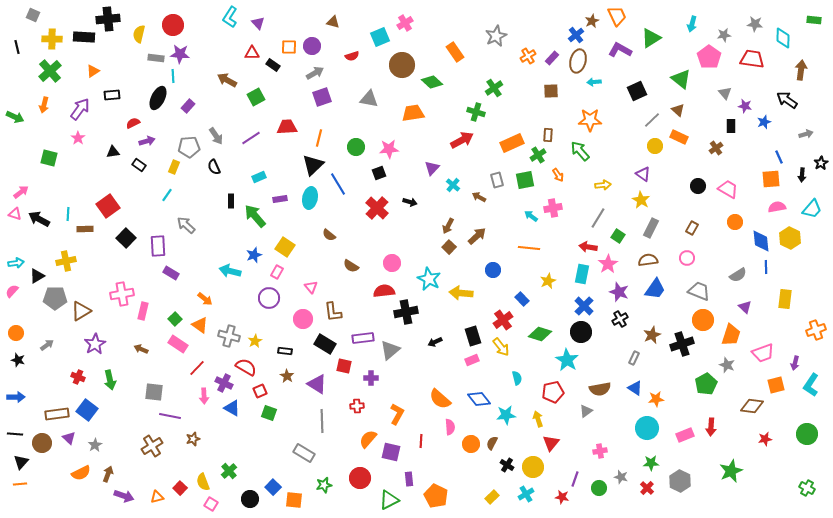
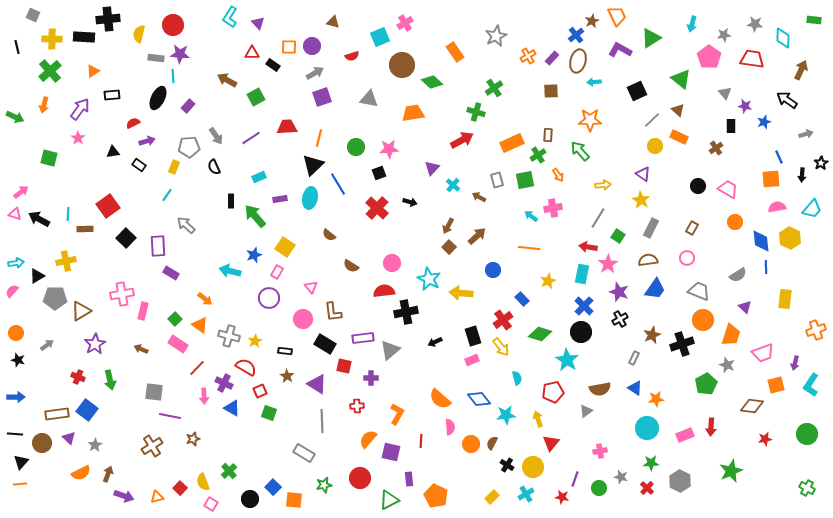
brown arrow at (801, 70): rotated 18 degrees clockwise
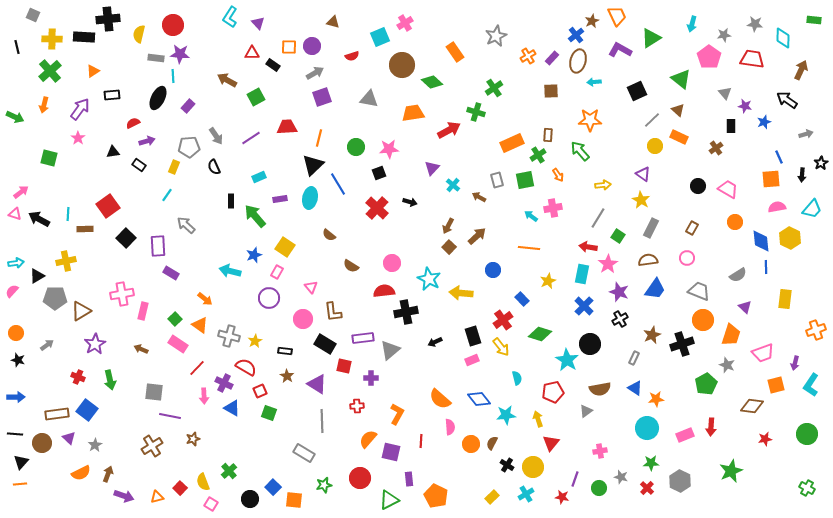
red arrow at (462, 140): moved 13 px left, 10 px up
black circle at (581, 332): moved 9 px right, 12 px down
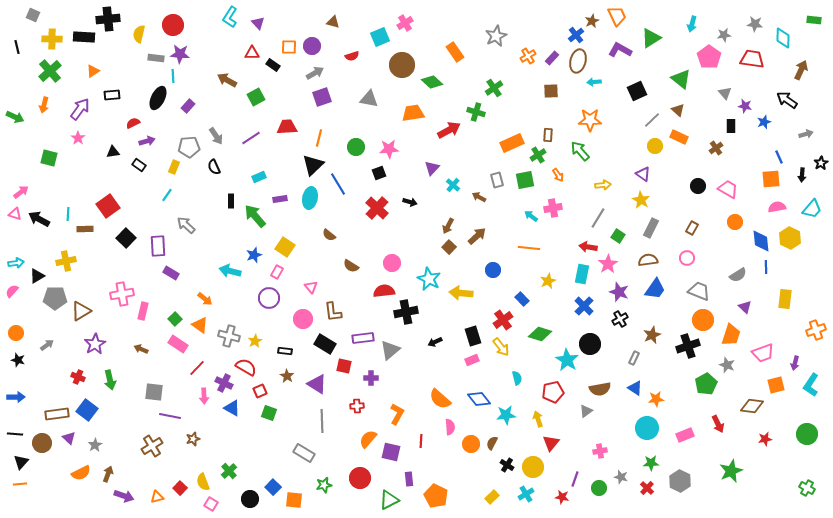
black cross at (682, 344): moved 6 px right, 2 px down
red arrow at (711, 427): moved 7 px right, 3 px up; rotated 30 degrees counterclockwise
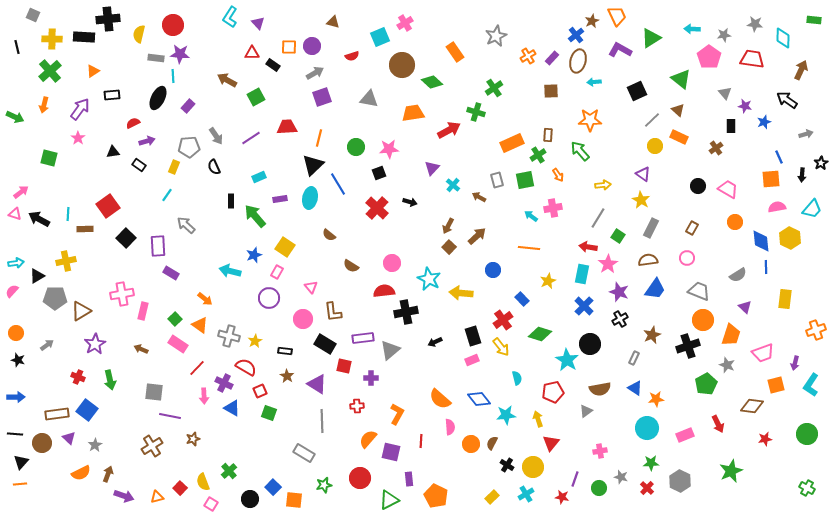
cyan arrow at (692, 24): moved 5 px down; rotated 77 degrees clockwise
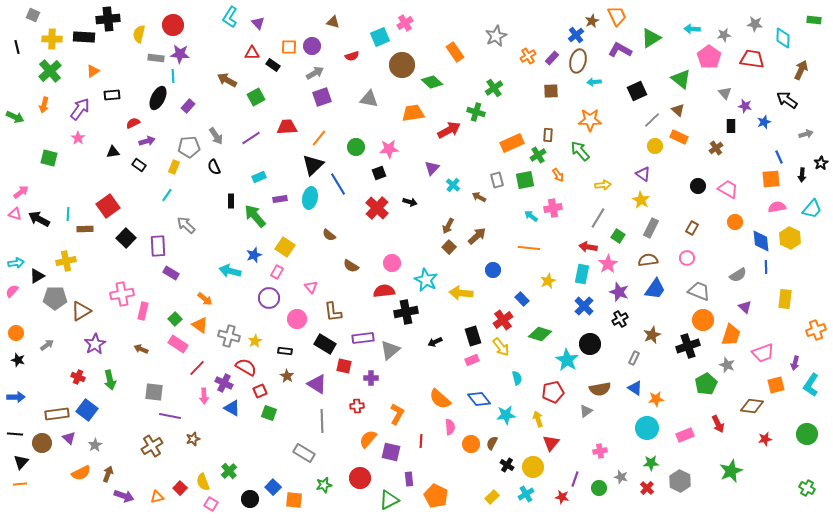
orange line at (319, 138): rotated 24 degrees clockwise
cyan star at (429, 279): moved 3 px left, 1 px down
pink circle at (303, 319): moved 6 px left
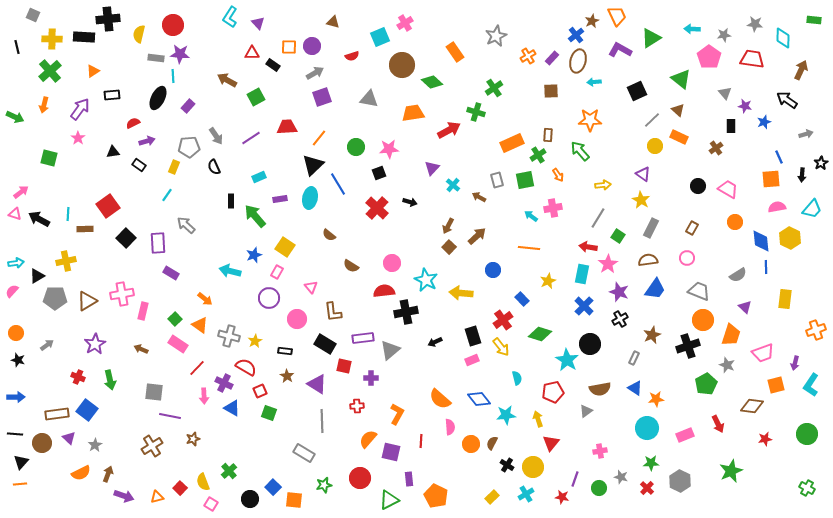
purple rectangle at (158, 246): moved 3 px up
brown triangle at (81, 311): moved 6 px right, 10 px up
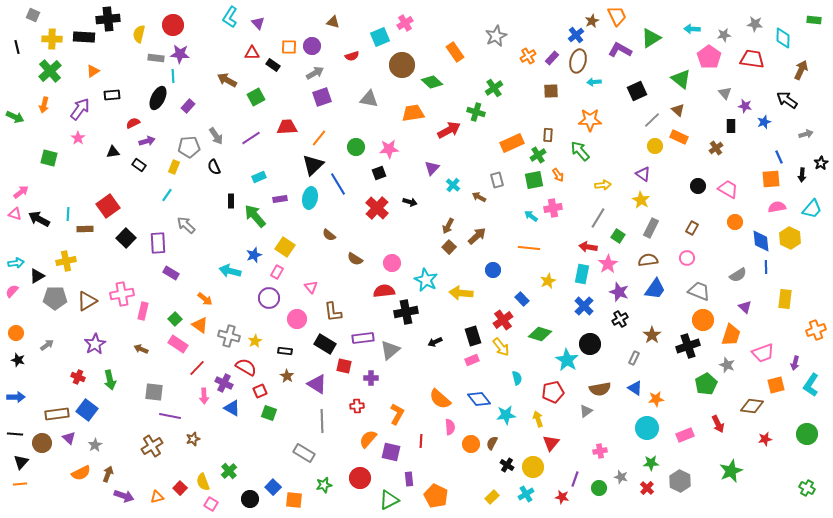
green square at (525, 180): moved 9 px right
brown semicircle at (351, 266): moved 4 px right, 7 px up
brown star at (652, 335): rotated 12 degrees counterclockwise
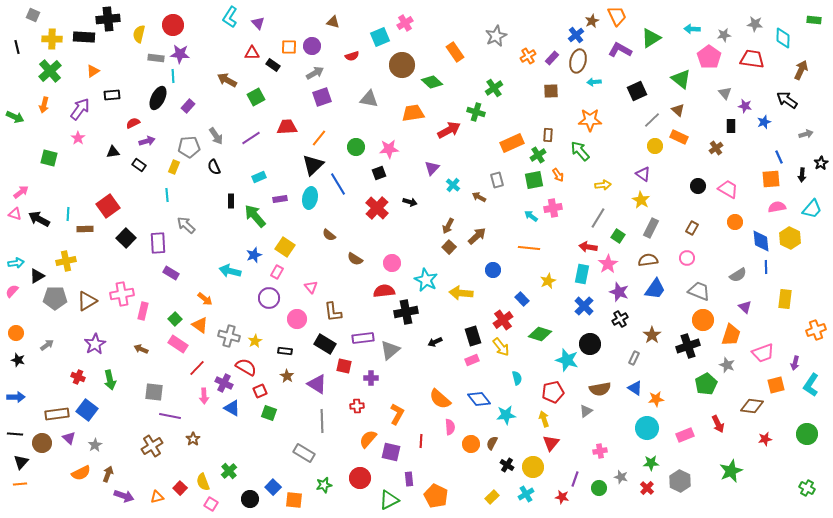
cyan line at (167, 195): rotated 40 degrees counterclockwise
cyan star at (567, 360): rotated 15 degrees counterclockwise
yellow arrow at (538, 419): moved 6 px right
brown star at (193, 439): rotated 16 degrees counterclockwise
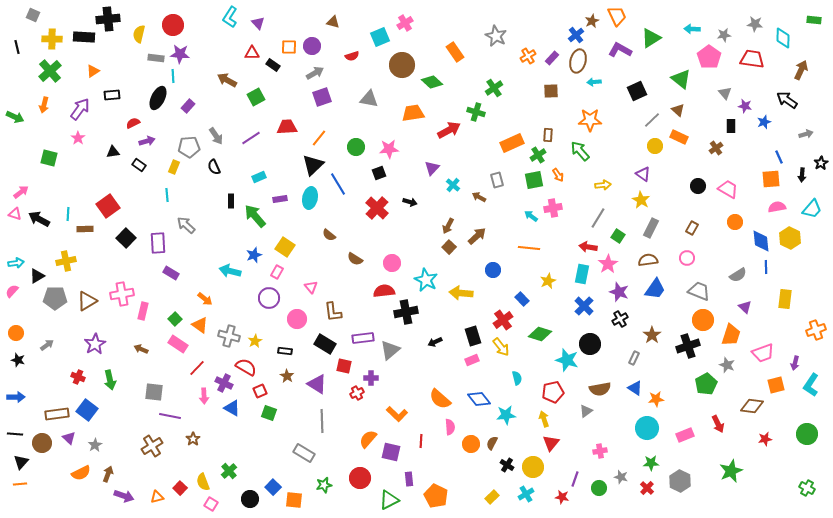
gray star at (496, 36): rotated 20 degrees counterclockwise
red cross at (357, 406): moved 13 px up; rotated 24 degrees counterclockwise
orange L-shape at (397, 414): rotated 105 degrees clockwise
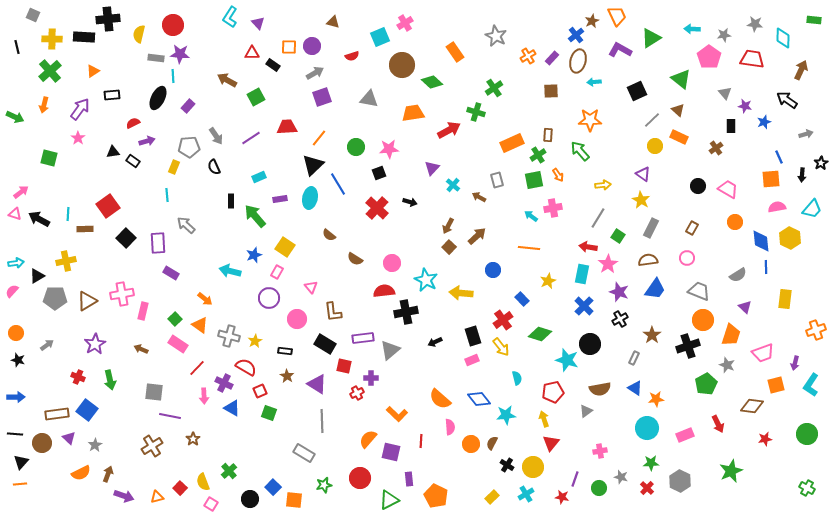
black rectangle at (139, 165): moved 6 px left, 4 px up
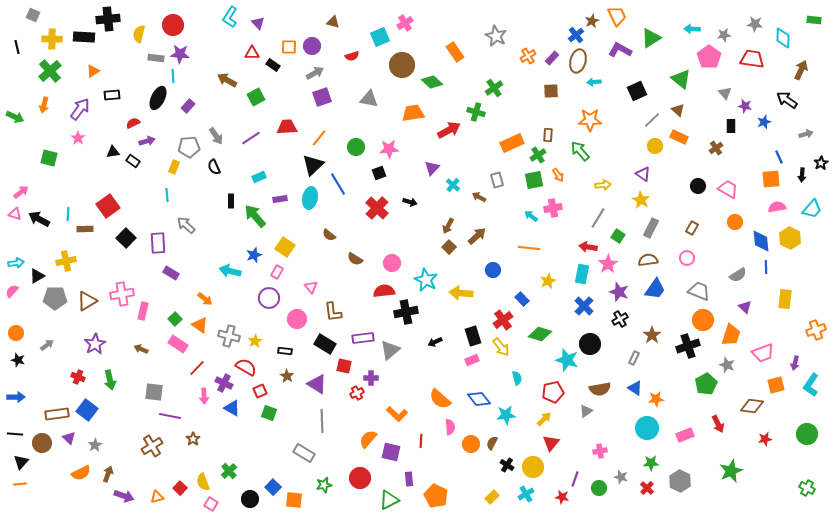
yellow arrow at (544, 419): rotated 63 degrees clockwise
